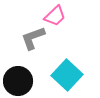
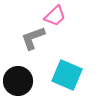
cyan square: rotated 20 degrees counterclockwise
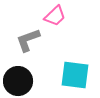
gray L-shape: moved 5 px left, 2 px down
cyan square: moved 8 px right; rotated 16 degrees counterclockwise
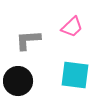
pink trapezoid: moved 17 px right, 11 px down
gray L-shape: rotated 16 degrees clockwise
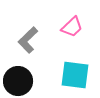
gray L-shape: rotated 40 degrees counterclockwise
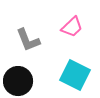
gray L-shape: rotated 68 degrees counterclockwise
cyan square: rotated 20 degrees clockwise
